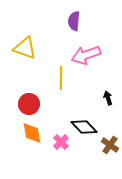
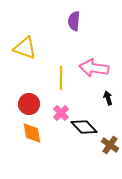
pink arrow: moved 8 px right, 13 px down; rotated 28 degrees clockwise
pink cross: moved 29 px up
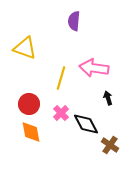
yellow line: rotated 15 degrees clockwise
black diamond: moved 2 px right, 3 px up; rotated 16 degrees clockwise
orange diamond: moved 1 px left, 1 px up
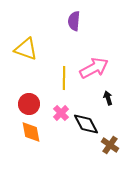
yellow triangle: moved 1 px right, 1 px down
pink arrow: rotated 144 degrees clockwise
yellow line: moved 3 px right; rotated 15 degrees counterclockwise
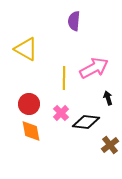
yellow triangle: rotated 10 degrees clockwise
black diamond: moved 2 px up; rotated 56 degrees counterclockwise
orange diamond: moved 1 px up
brown cross: rotated 18 degrees clockwise
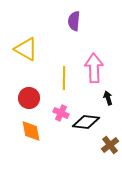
pink arrow: rotated 64 degrees counterclockwise
red circle: moved 6 px up
pink cross: rotated 21 degrees counterclockwise
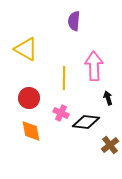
pink arrow: moved 2 px up
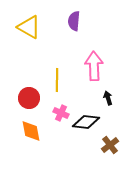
yellow triangle: moved 3 px right, 22 px up
yellow line: moved 7 px left, 2 px down
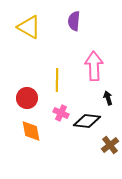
red circle: moved 2 px left
black diamond: moved 1 px right, 1 px up
